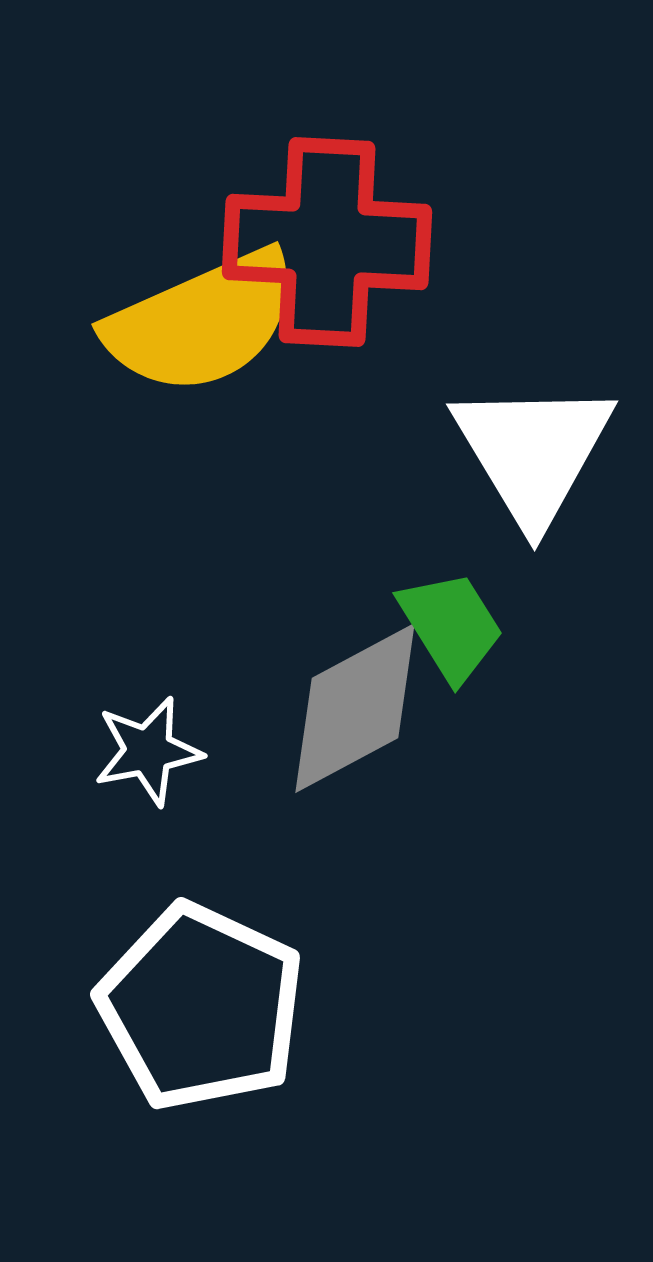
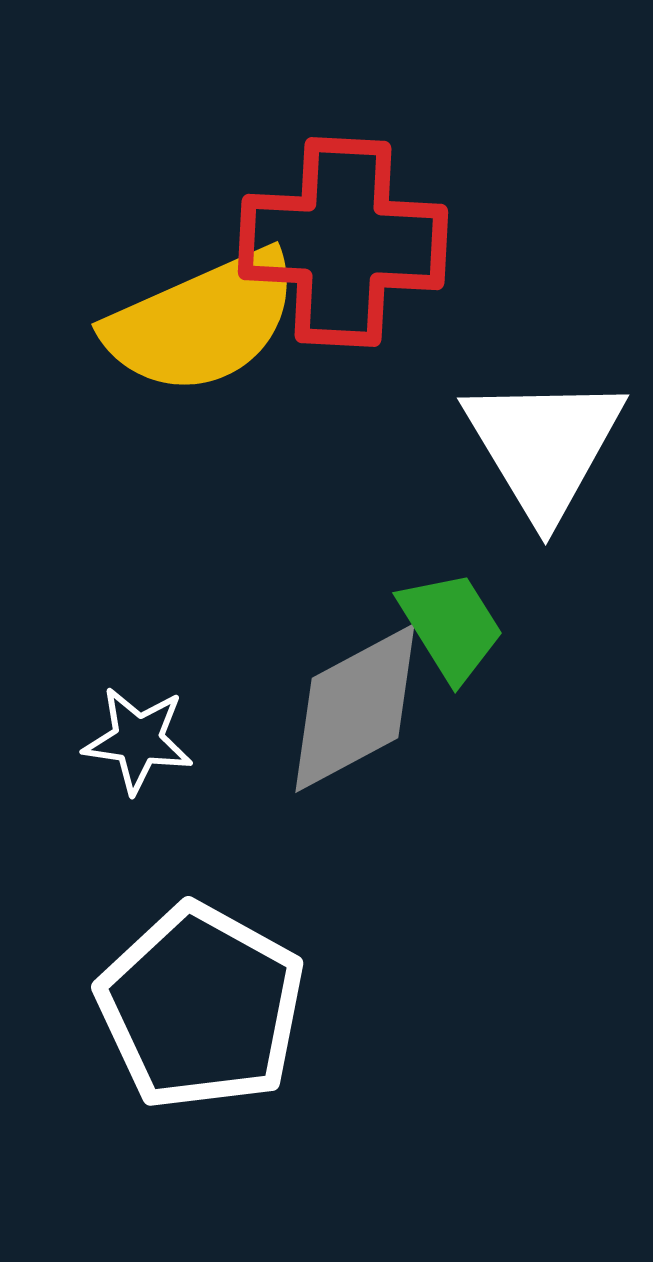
red cross: moved 16 px right
white triangle: moved 11 px right, 6 px up
white star: moved 10 px left, 11 px up; rotated 19 degrees clockwise
white pentagon: rotated 4 degrees clockwise
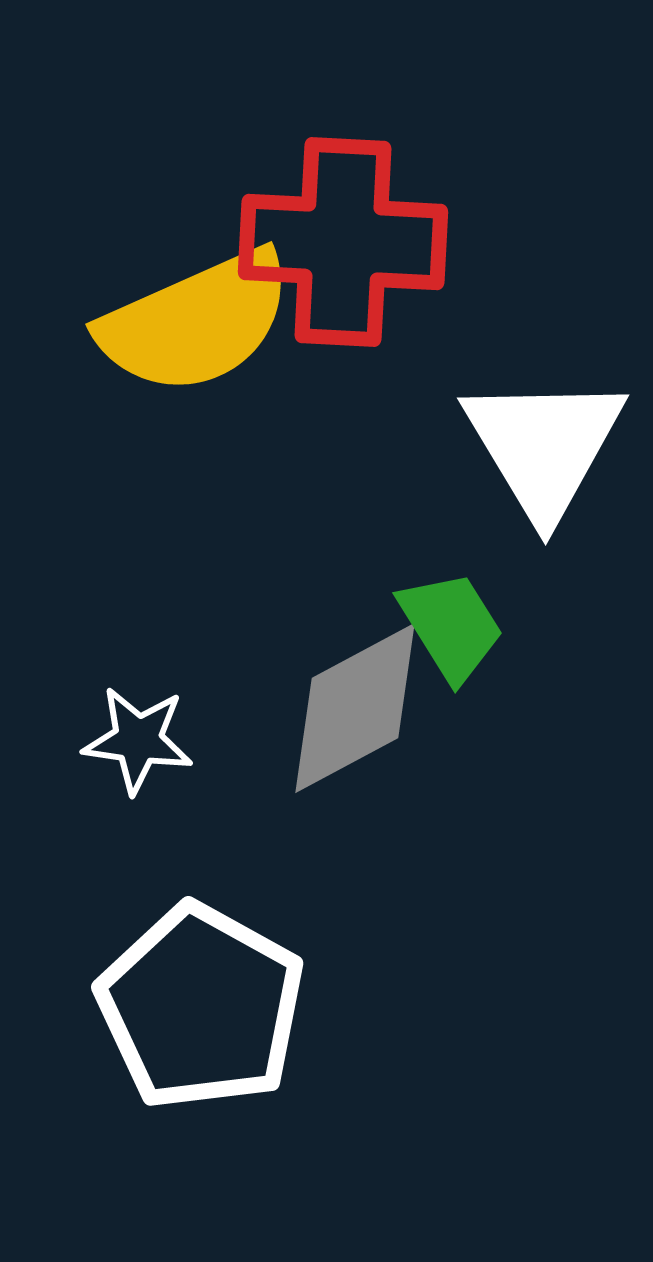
yellow semicircle: moved 6 px left
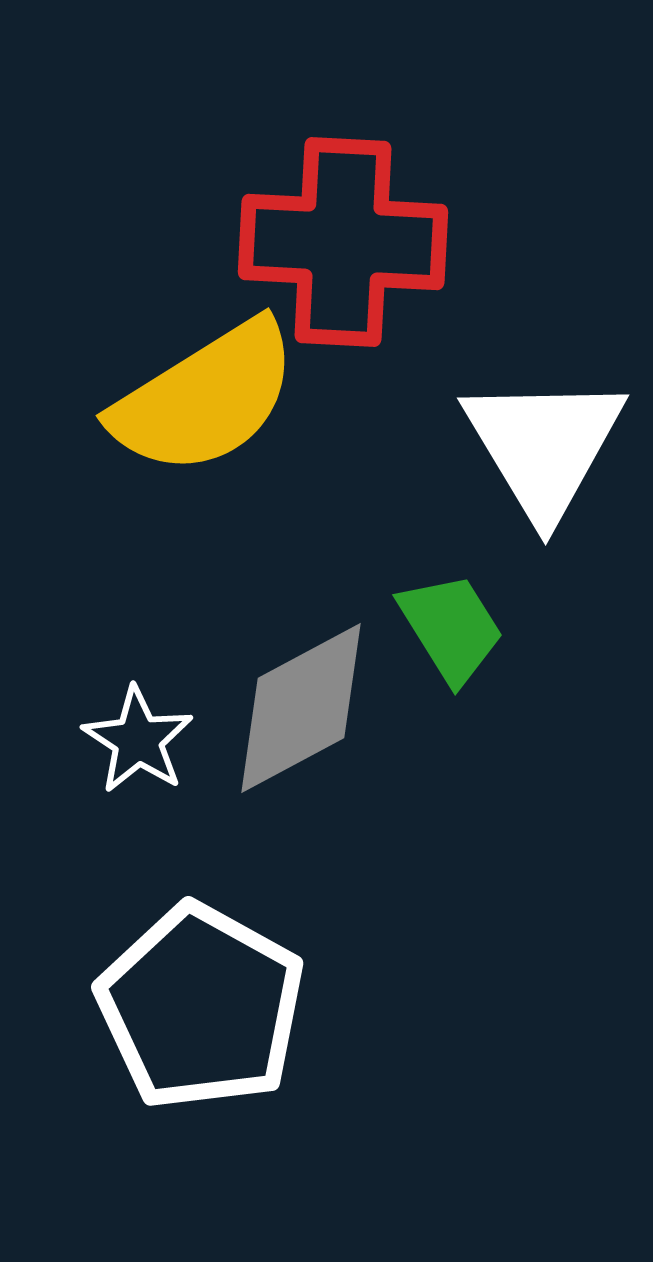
yellow semicircle: moved 9 px right, 76 px down; rotated 8 degrees counterclockwise
green trapezoid: moved 2 px down
gray diamond: moved 54 px left
white star: rotated 25 degrees clockwise
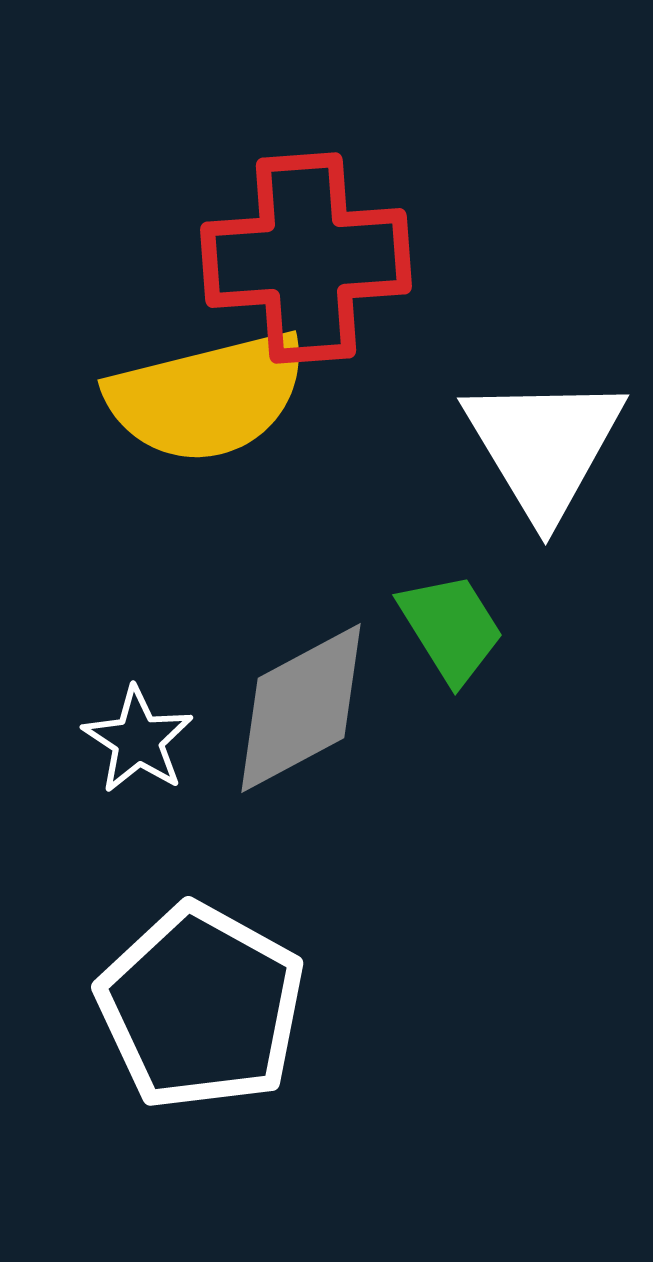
red cross: moved 37 px left, 16 px down; rotated 7 degrees counterclockwise
yellow semicircle: moved 2 px right, 1 px up; rotated 18 degrees clockwise
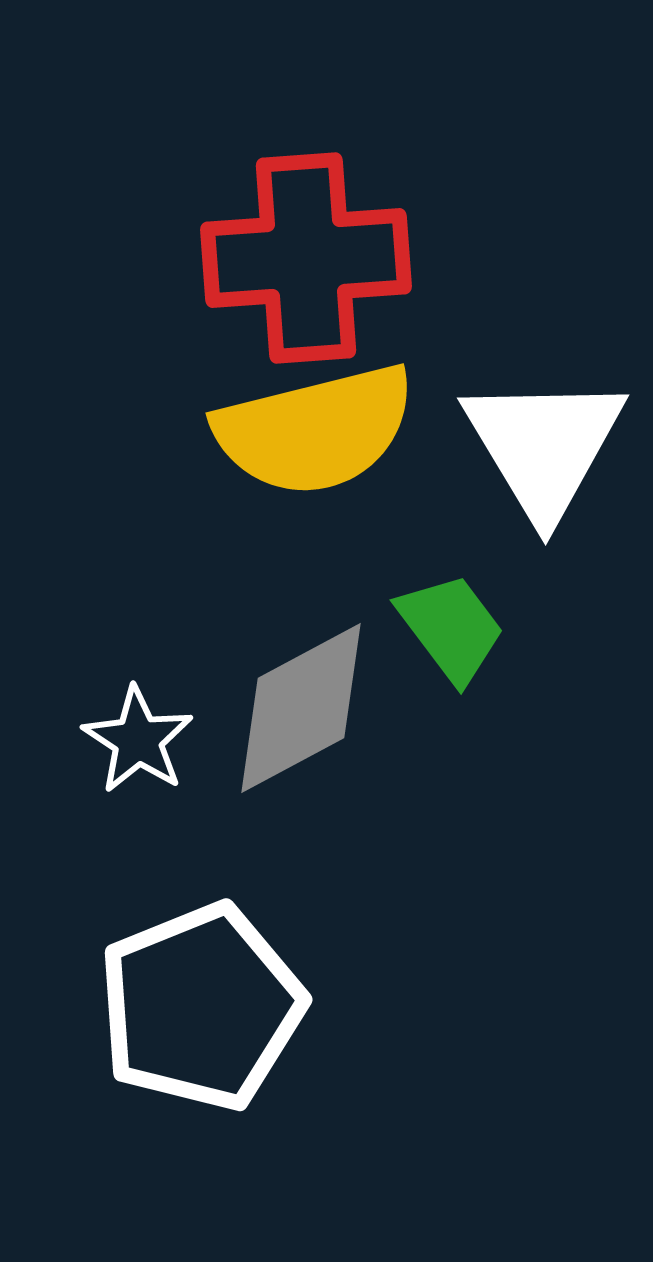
yellow semicircle: moved 108 px right, 33 px down
green trapezoid: rotated 5 degrees counterclockwise
white pentagon: rotated 21 degrees clockwise
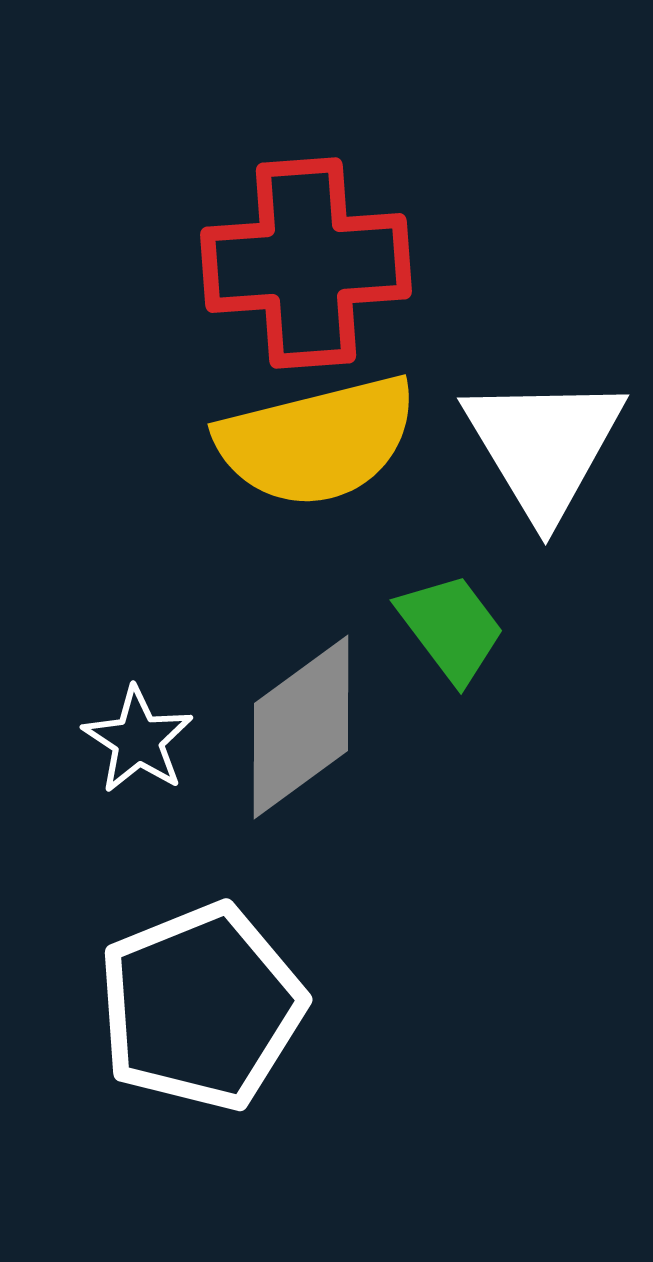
red cross: moved 5 px down
yellow semicircle: moved 2 px right, 11 px down
gray diamond: moved 19 px down; rotated 8 degrees counterclockwise
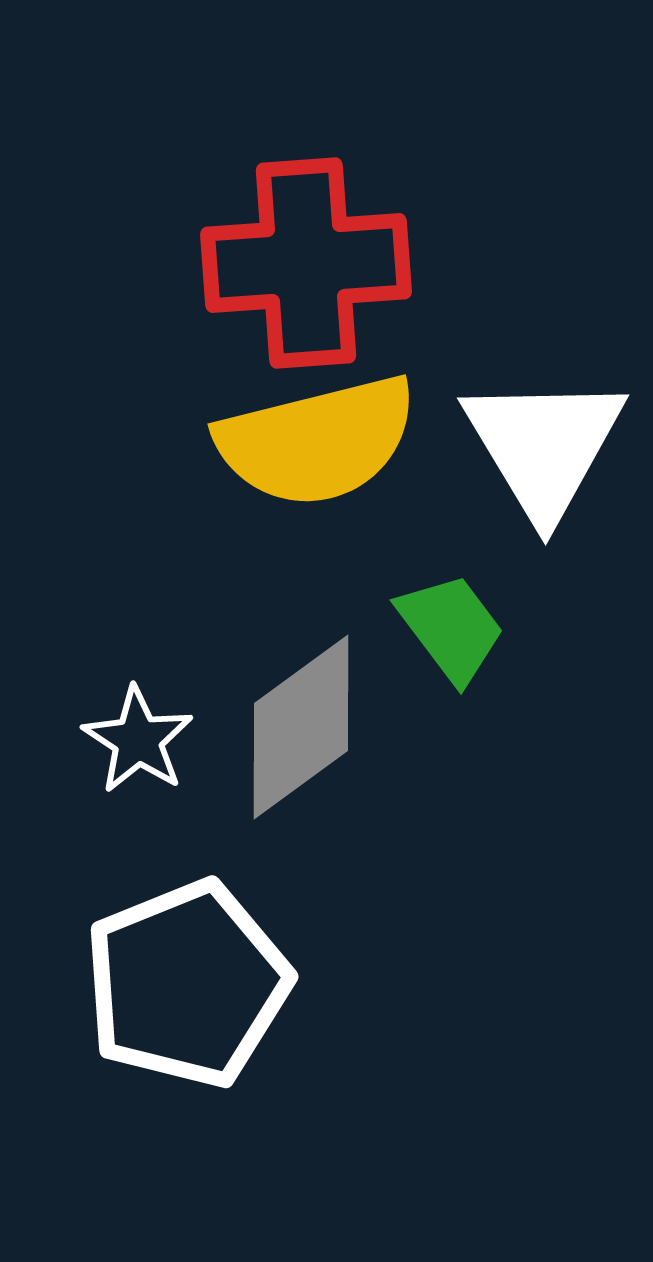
white pentagon: moved 14 px left, 23 px up
